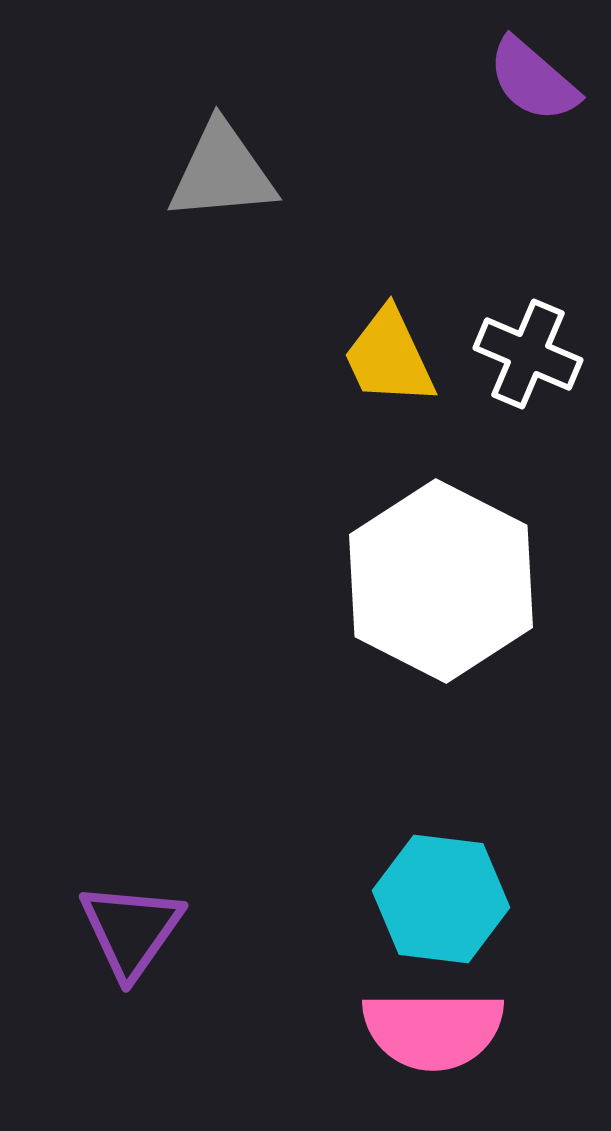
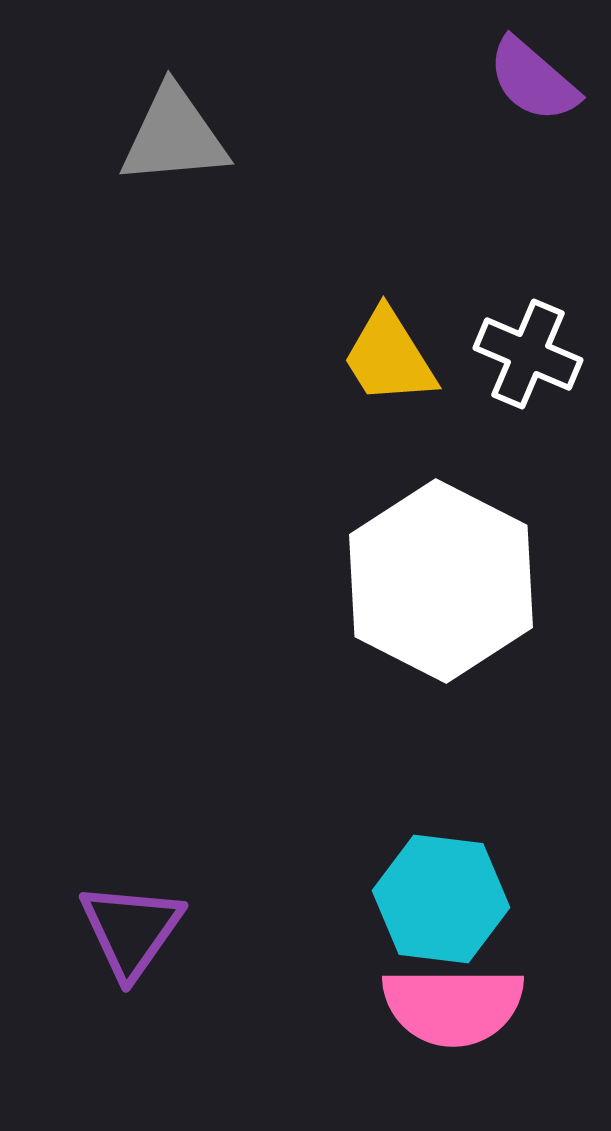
gray triangle: moved 48 px left, 36 px up
yellow trapezoid: rotated 7 degrees counterclockwise
pink semicircle: moved 20 px right, 24 px up
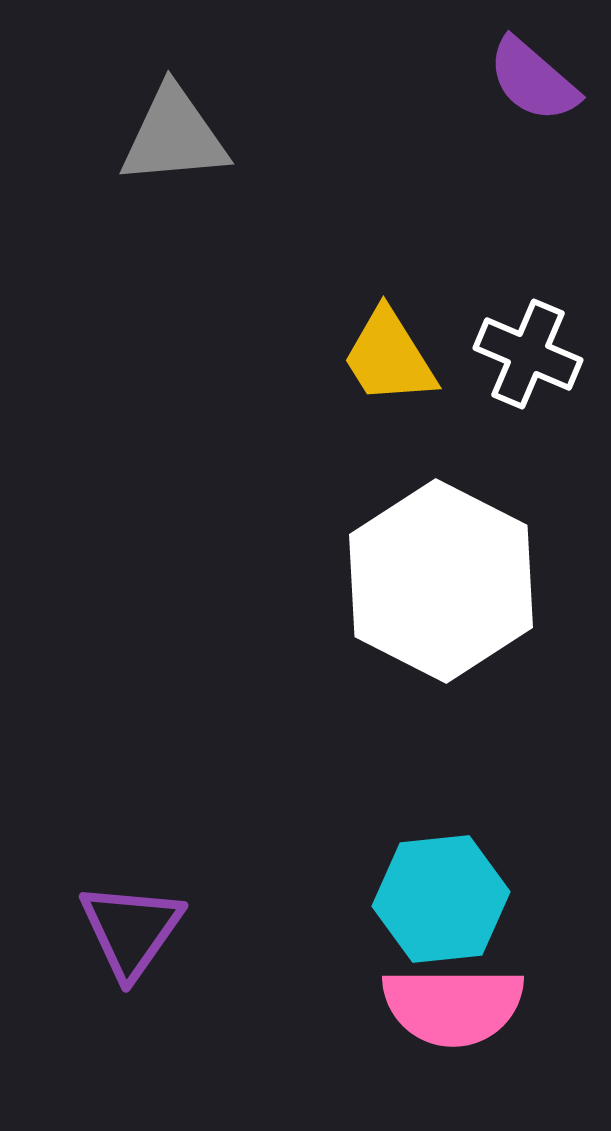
cyan hexagon: rotated 13 degrees counterclockwise
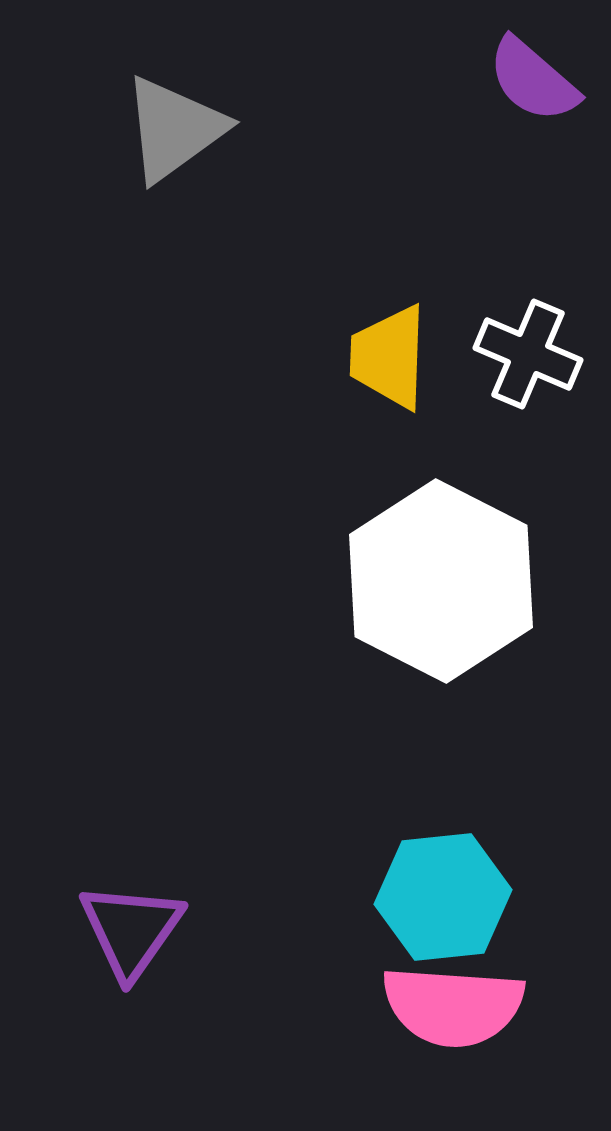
gray triangle: moved 7 px up; rotated 31 degrees counterclockwise
yellow trapezoid: rotated 34 degrees clockwise
cyan hexagon: moved 2 px right, 2 px up
pink semicircle: rotated 4 degrees clockwise
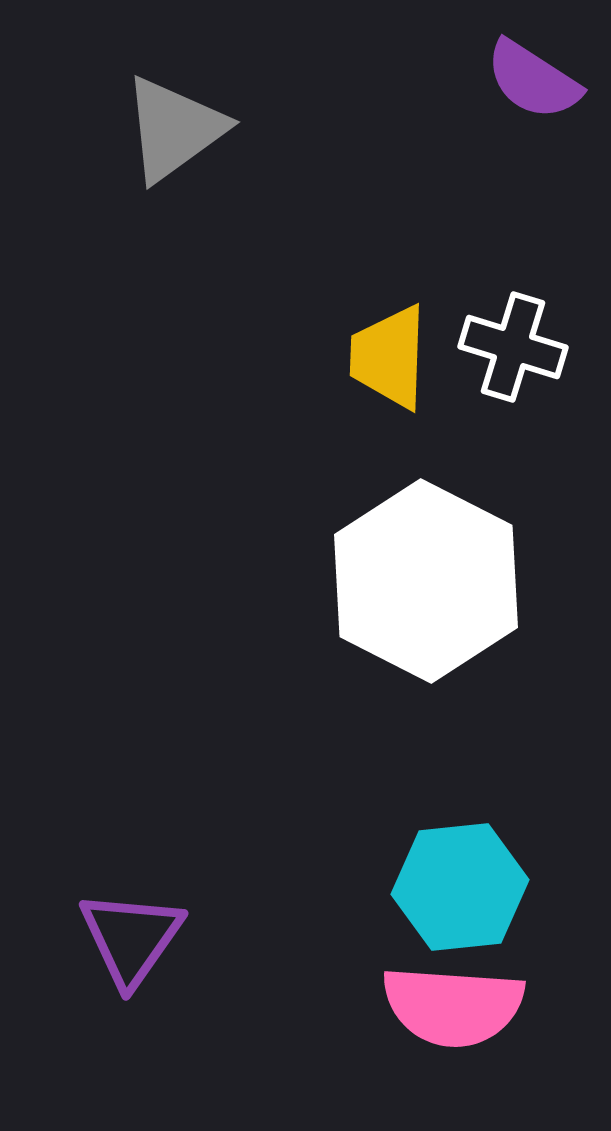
purple semicircle: rotated 8 degrees counterclockwise
white cross: moved 15 px left, 7 px up; rotated 6 degrees counterclockwise
white hexagon: moved 15 px left
cyan hexagon: moved 17 px right, 10 px up
purple triangle: moved 8 px down
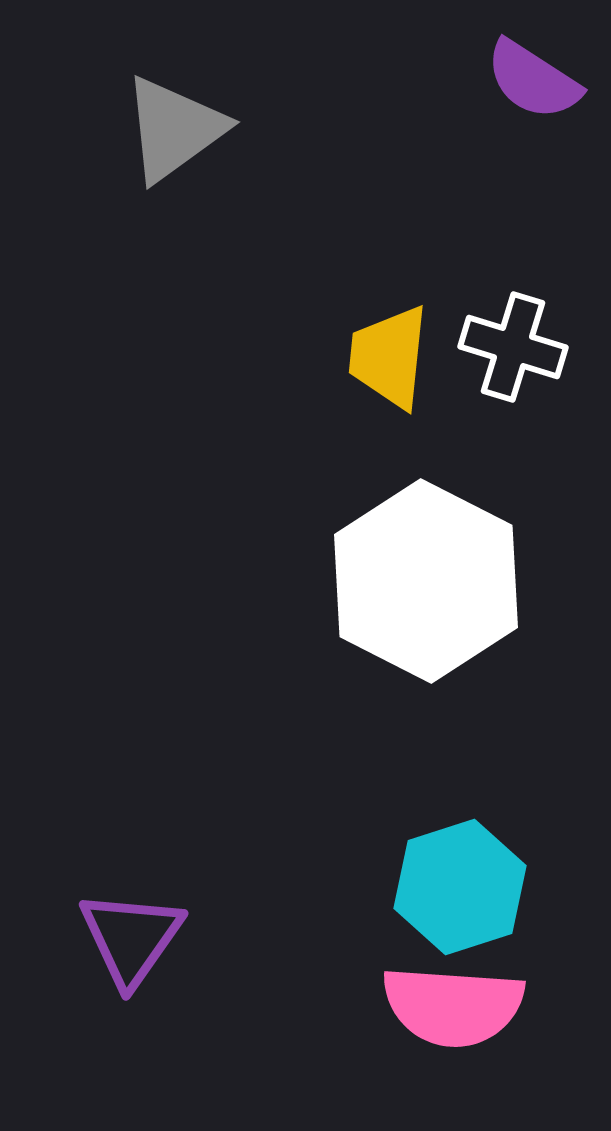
yellow trapezoid: rotated 4 degrees clockwise
cyan hexagon: rotated 12 degrees counterclockwise
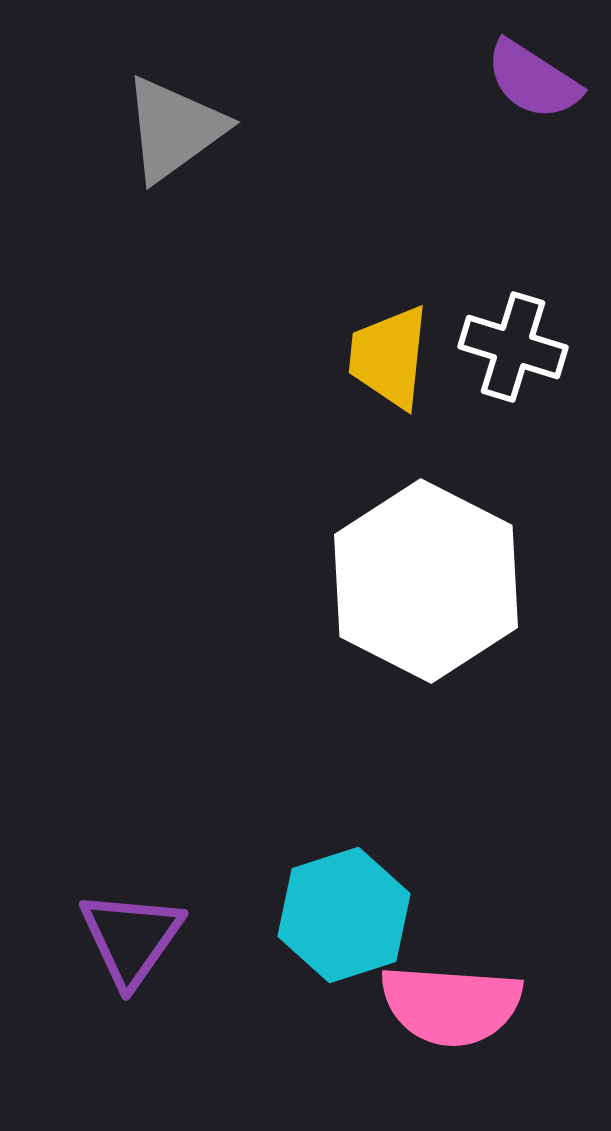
cyan hexagon: moved 116 px left, 28 px down
pink semicircle: moved 2 px left, 1 px up
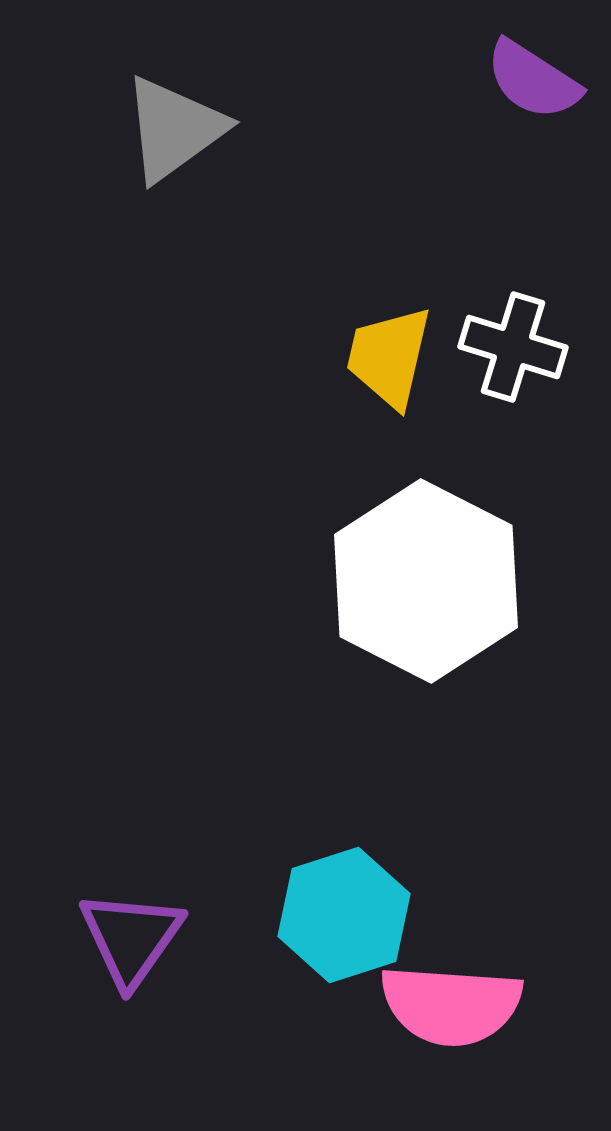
yellow trapezoid: rotated 7 degrees clockwise
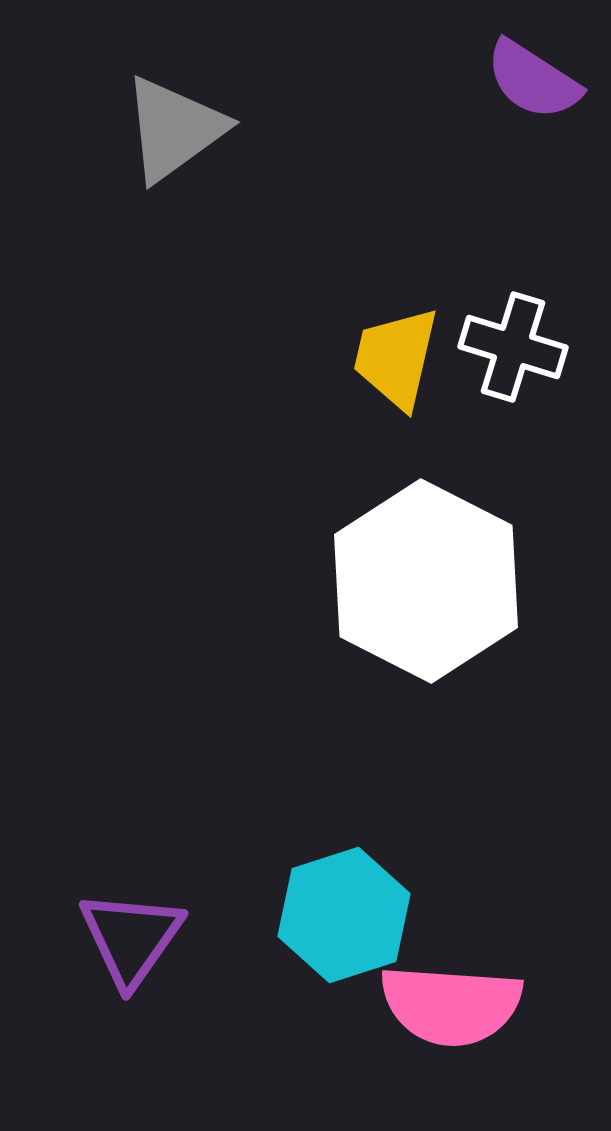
yellow trapezoid: moved 7 px right, 1 px down
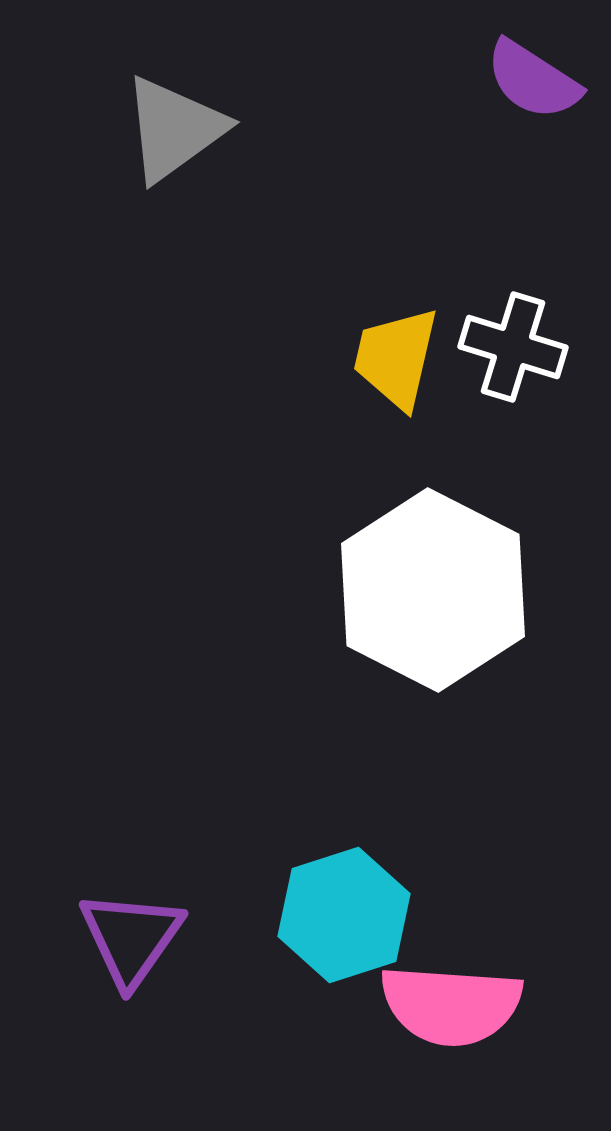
white hexagon: moved 7 px right, 9 px down
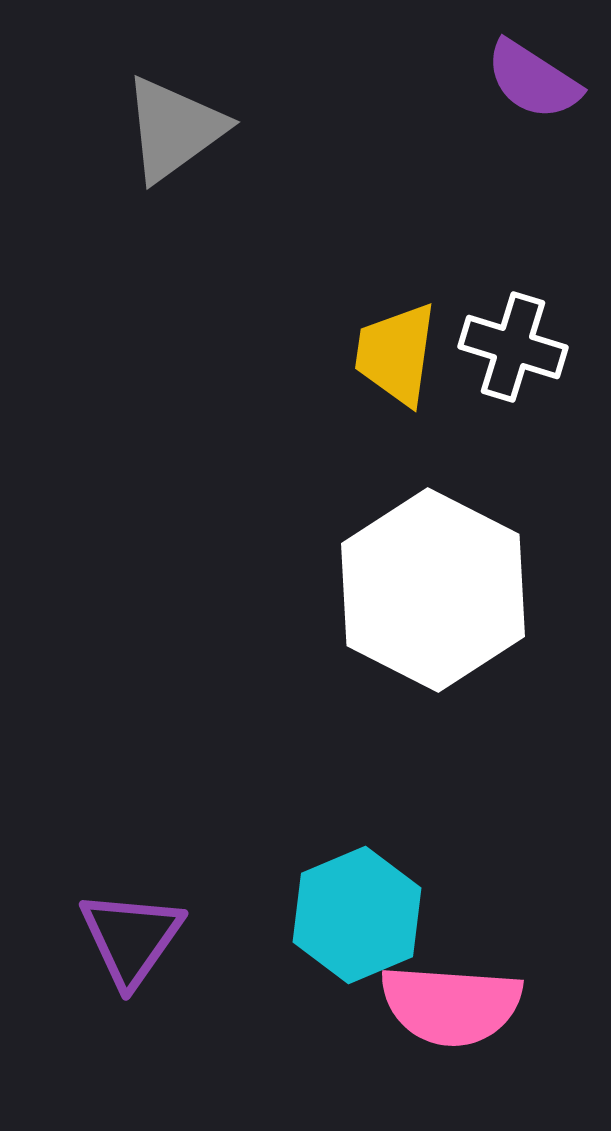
yellow trapezoid: moved 4 px up; rotated 5 degrees counterclockwise
cyan hexagon: moved 13 px right; rotated 5 degrees counterclockwise
